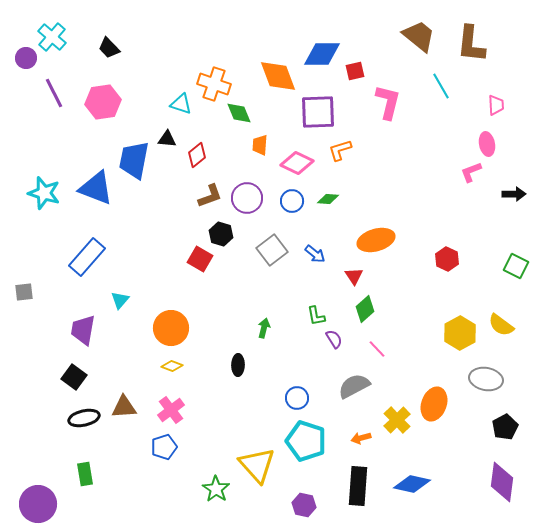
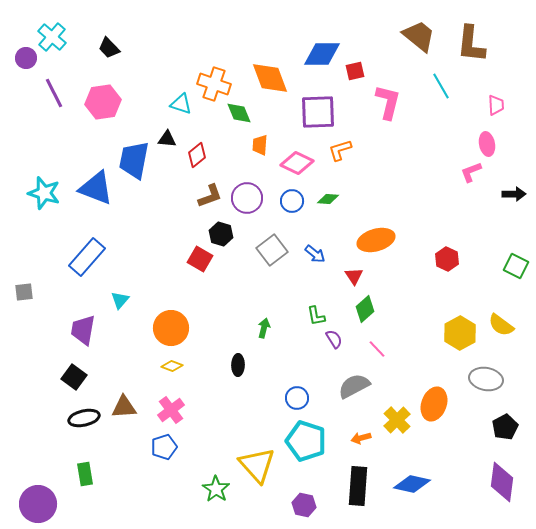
orange diamond at (278, 76): moved 8 px left, 2 px down
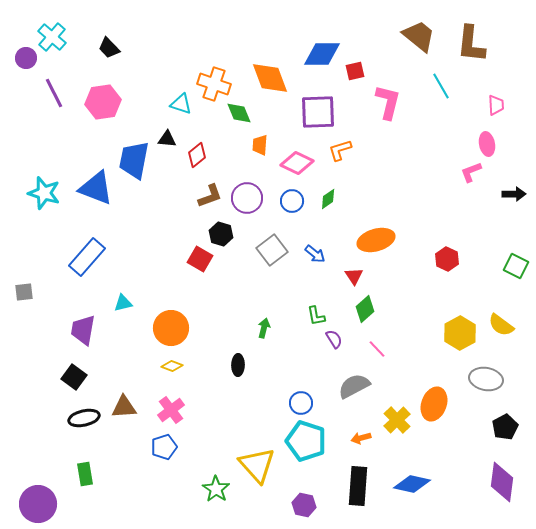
green diamond at (328, 199): rotated 40 degrees counterclockwise
cyan triangle at (120, 300): moved 3 px right, 3 px down; rotated 36 degrees clockwise
blue circle at (297, 398): moved 4 px right, 5 px down
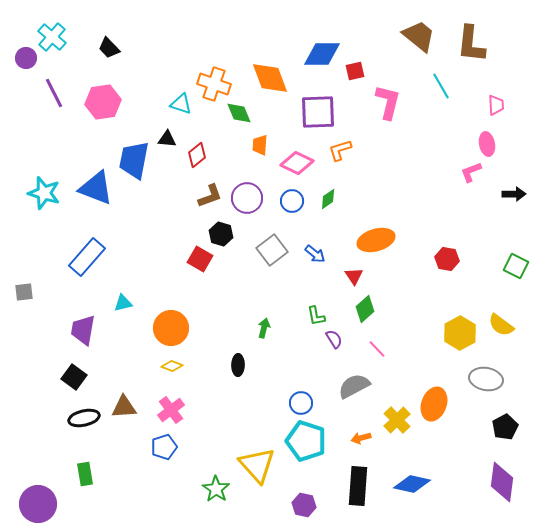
red hexagon at (447, 259): rotated 15 degrees counterclockwise
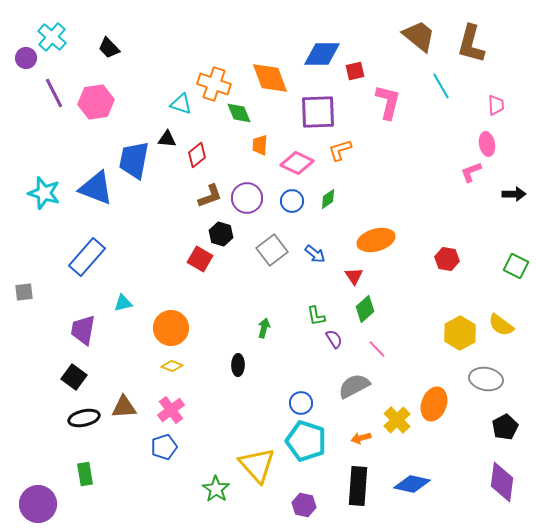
brown L-shape at (471, 44): rotated 9 degrees clockwise
pink hexagon at (103, 102): moved 7 px left
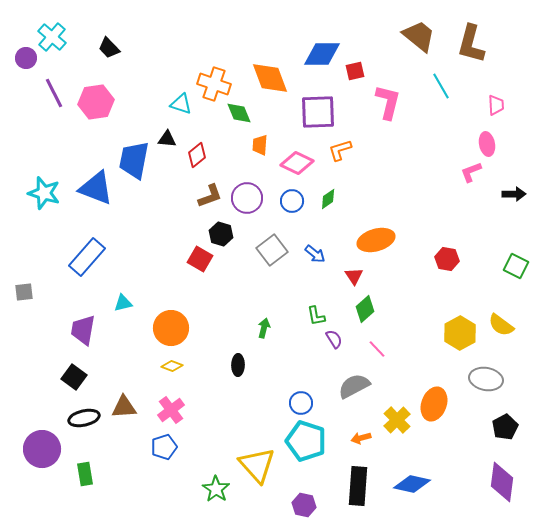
purple circle at (38, 504): moved 4 px right, 55 px up
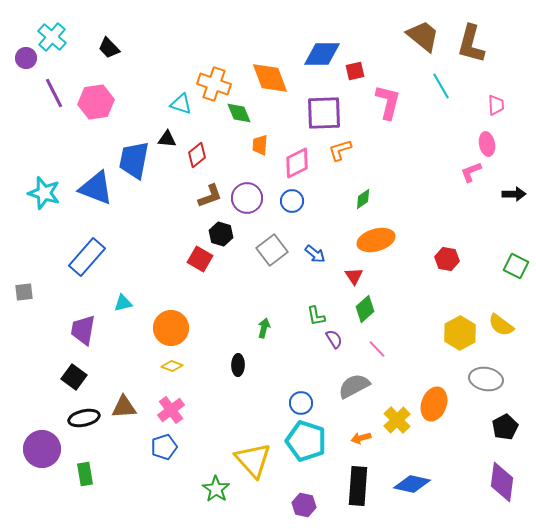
brown trapezoid at (419, 36): moved 4 px right
purple square at (318, 112): moved 6 px right, 1 px down
pink diamond at (297, 163): rotated 52 degrees counterclockwise
green diamond at (328, 199): moved 35 px right
yellow triangle at (257, 465): moved 4 px left, 5 px up
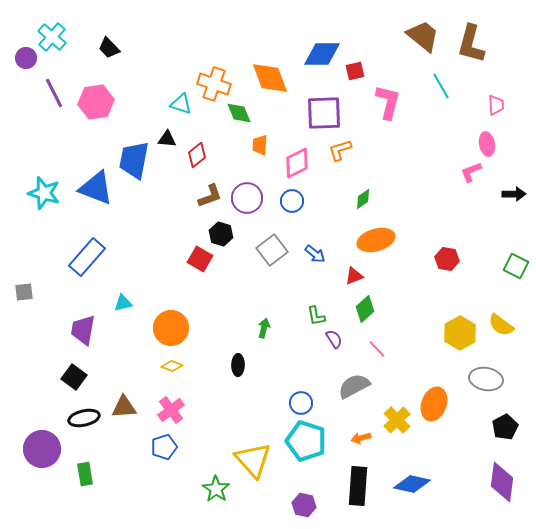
red triangle at (354, 276): rotated 42 degrees clockwise
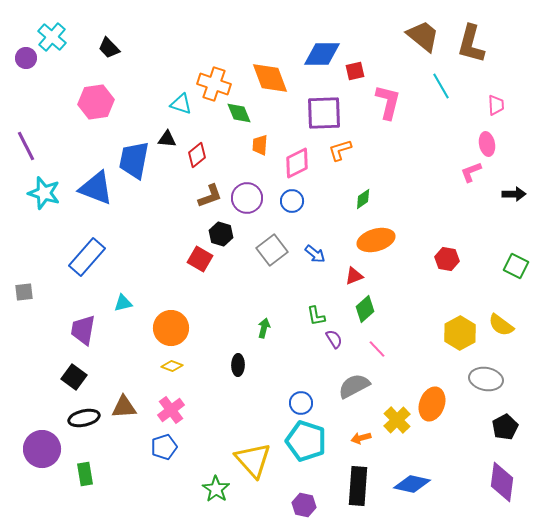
purple line at (54, 93): moved 28 px left, 53 px down
orange ellipse at (434, 404): moved 2 px left
